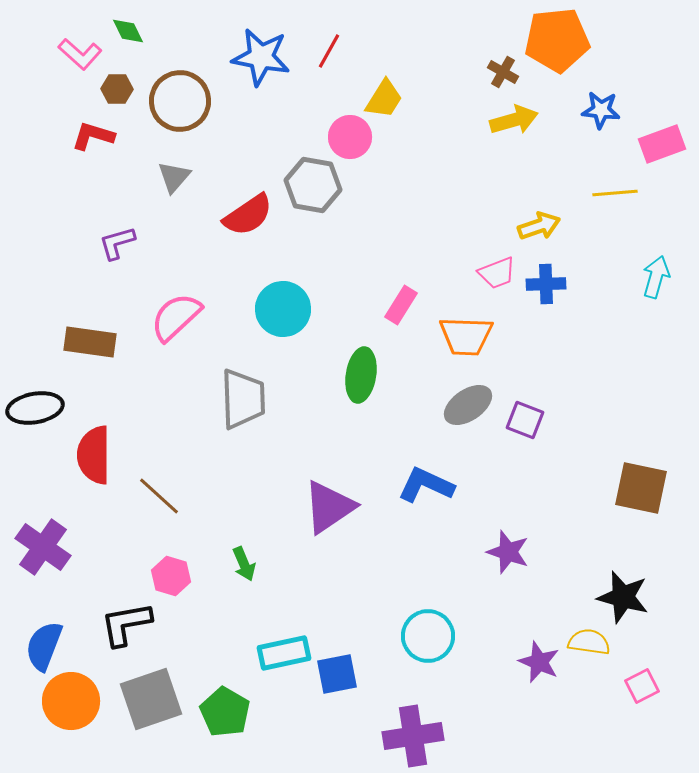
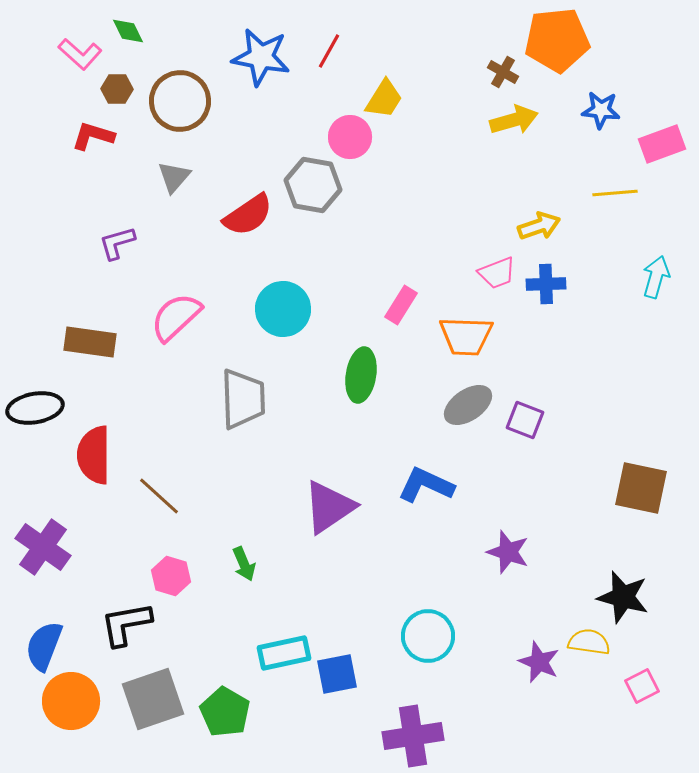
gray square at (151, 699): moved 2 px right
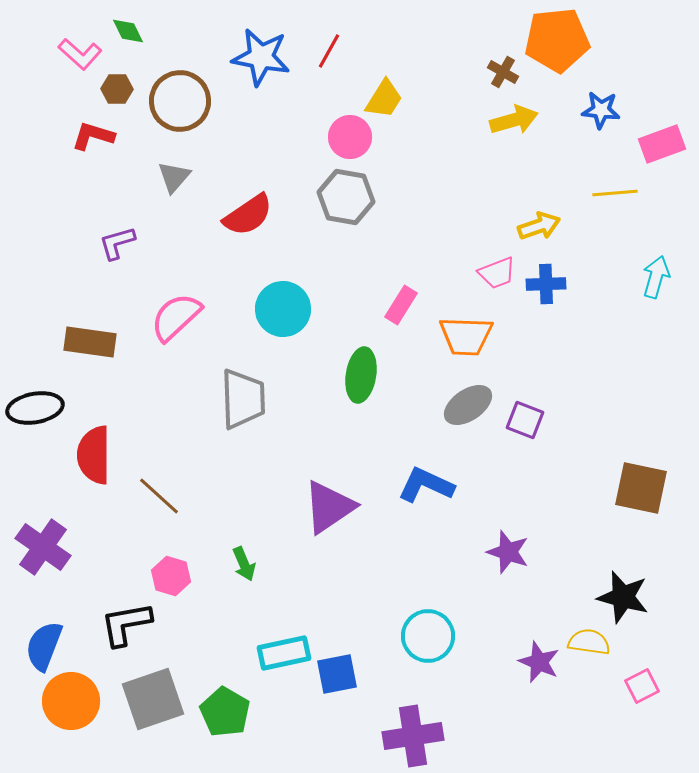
gray hexagon at (313, 185): moved 33 px right, 12 px down
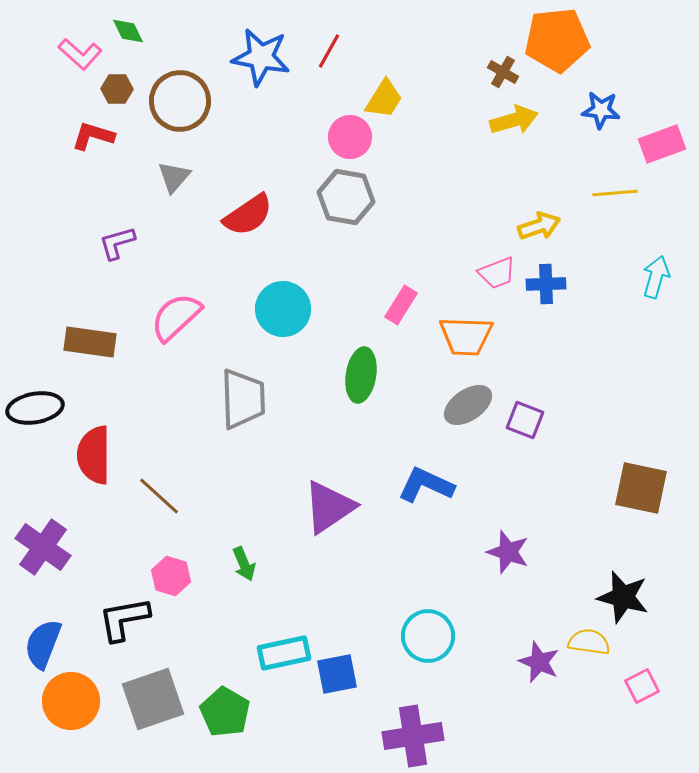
black L-shape at (126, 624): moved 2 px left, 5 px up
blue semicircle at (44, 646): moved 1 px left, 2 px up
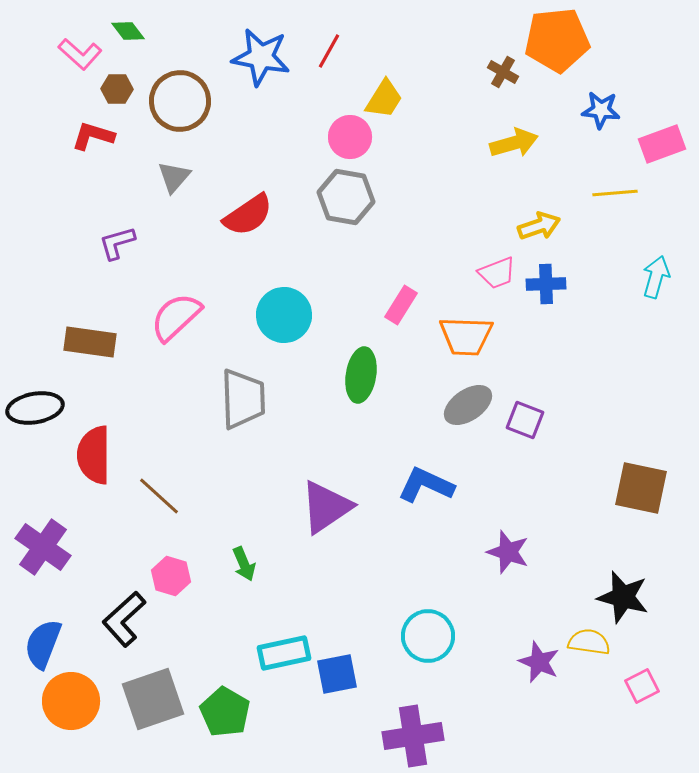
green diamond at (128, 31): rotated 12 degrees counterclockwise
yellow arrow at (514, 120): moved 23 px down
cyan circle at (283, 309): moved 1 px right, 6 px down
purple triangle at (329, 507): moved 3 px left
black L-shape at (124, 619): rotated 32 degrees counterclockwise
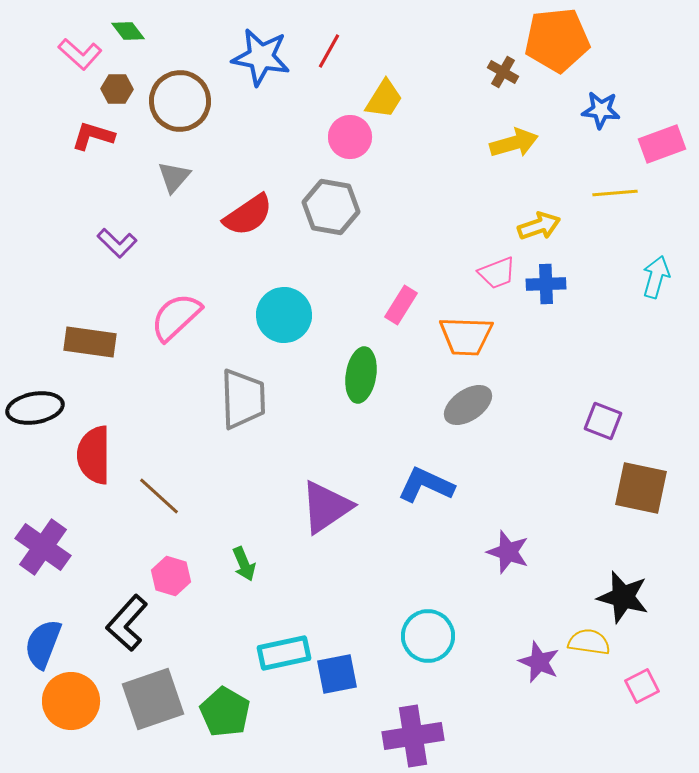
gray hexagon at (346, 197): moved 15 px left, 10 px down
purple L-shape at (117, 243): rotated 120 degrees counterclockwise
purple square at (525, 420): moved 78 px right, 1 px down
black L-shape at (124, 619): moved 3 px right, 4 px down; rotated 6 degrees counterclockwise
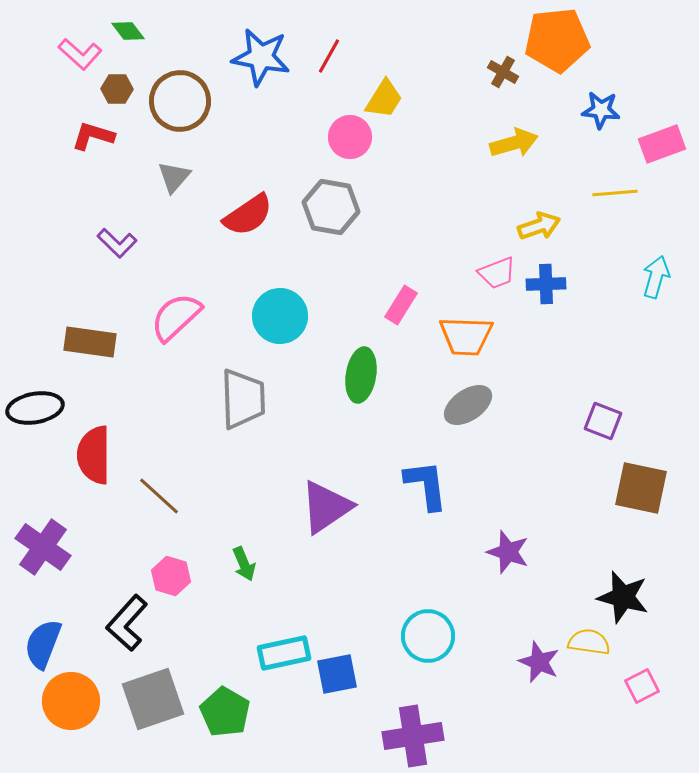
red line at (329, 51): moved 5 px down
cyan circle at (284, 315): moved 4 px left, 1 px down
blue L-shape at (426, 485): rotated 58 degrees clockwise
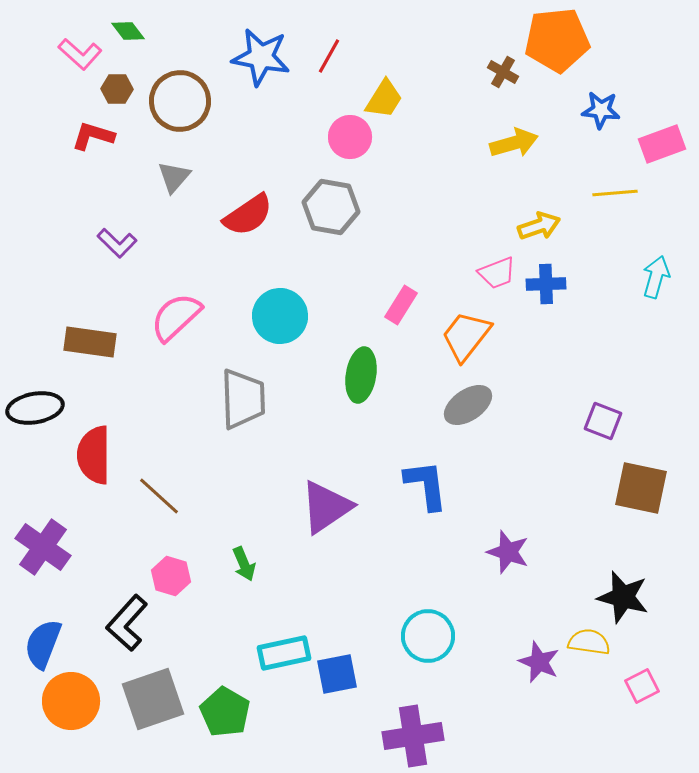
orange trapezoid at (466, 336): rotated 126 degrees clockwise
